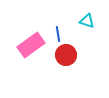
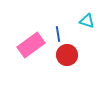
red circle: moved 1 px right
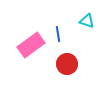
red circle: moved 9 px down
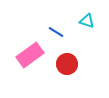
blue line: moved 2 px left, 2 px up; rotated 49 degrees counterclockwise
pink rectangle: moved 1 px left, 10 px down
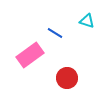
blue line: moved 1 px left, 1 px down
red circle: moved 14 px down
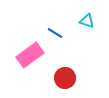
red circle: moved 2 px left
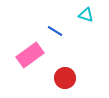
cyan triangle: moved 1 px left, 6 px up
blue line: moved 2 px up
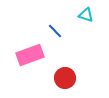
blue line: rotated 14 degrees clockwise
pink rectangle: rotated 16 degrees clockwise
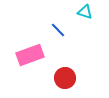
cyan triangle: moved 1 px left, 3 px up
blue line: moved 3 px right, 1 px up
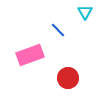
cyan triangle: rotated 42 degrees clockwise
red circle: moved 3 px right
